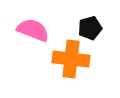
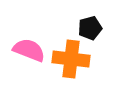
pink semicircle: moved 4 px left, 20 px down
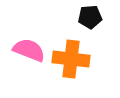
black pentagon: moved 11 px up; rotated 10 degrees clockwise
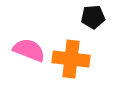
black pentagon: moved 3 px right
